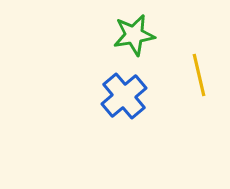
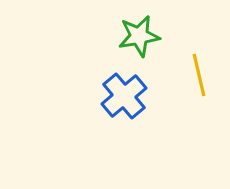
green star: moved 5 px right, 1 px down
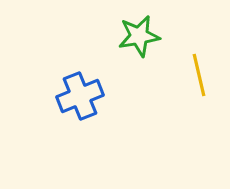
blue cross: moved 44 px left; rotated 18 degrees clockwise
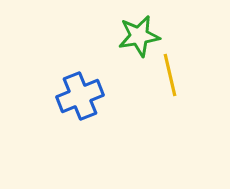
yellow line: moved 29 px left
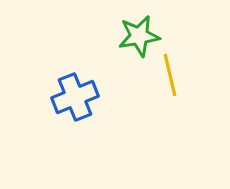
blue cross: moved 5 px left, 1 px down
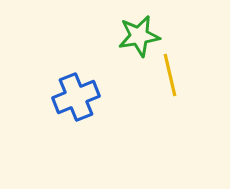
blue cross: moved 1 px right
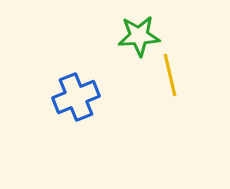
green star: rotated 6 degrees clockwise
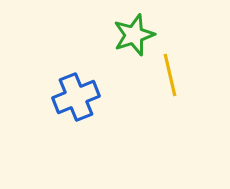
green star: moved 5 px left, 1 px up; rotated 15 degrees counterclockwise
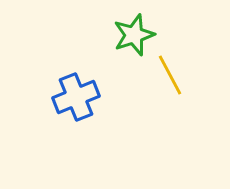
yellow line: rotated 15 degrees counterclockwise
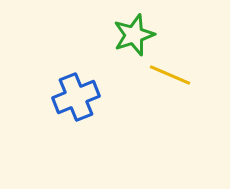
yellow line: rotated 39 degrees counterclockwise
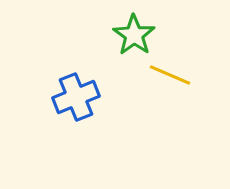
green star: rotated 18 degrees counterclockwise
